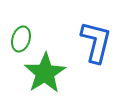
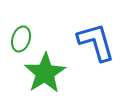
blue L-shape: rotated 30 degrees counterclockwise
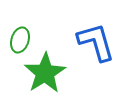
green ellipse: moved 1 px left, 1 px down
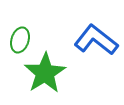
blue L-shape: moved 2 px up; rotated 36 degrees counterclockwise
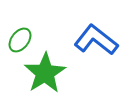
green ellipse: rotated 20 degrees clockwise
